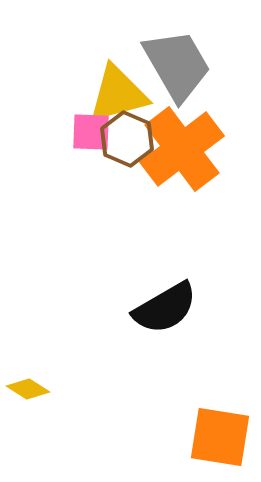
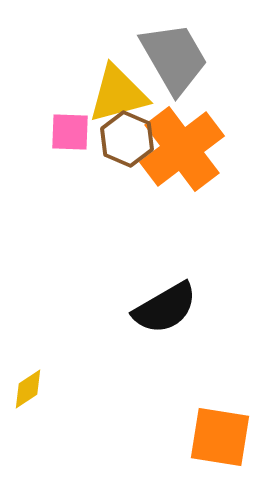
gray trapezoid: moved 3 px left, 7 px up
pink square: moved 21 px left
yellow diamond: rotated 66 degrees counterclockwise
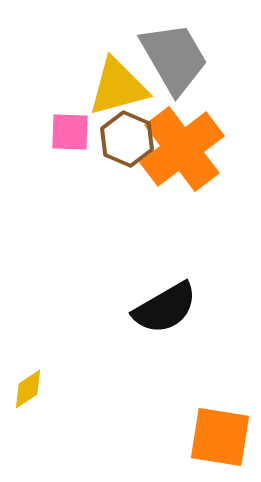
yellow triangle: moved 7 px up
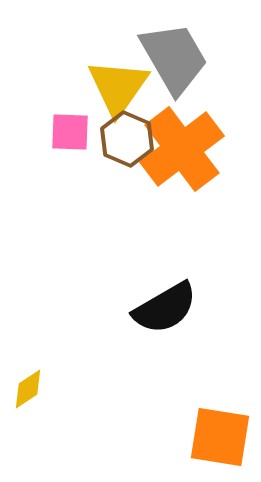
yellow triangle: rotated 40 degrees counterclockwise
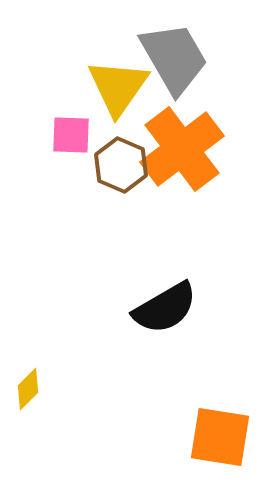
pink square: moved 1 px right, 3 px down
brown hexagon: moved 6 px left, 26 px down
yellow diamond: rotated 12 degrees counterclockwise
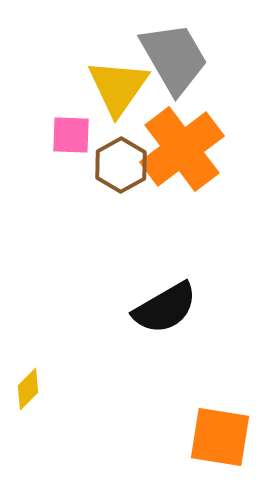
brown hexagon: rotated 8 degrees clockwise
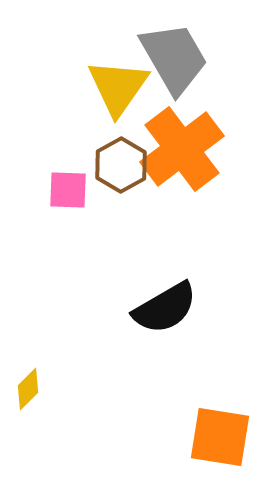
pink square: moved 3 px left, 55 px down
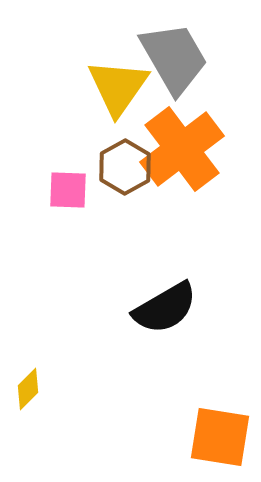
brown hexagon: moved 4 px right, 2 px down
